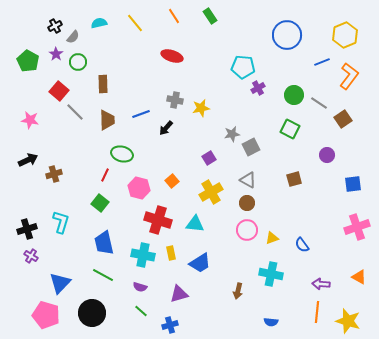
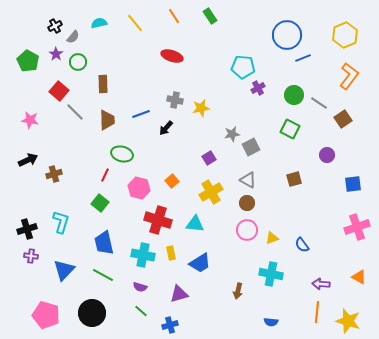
blue line at (322, 62): moved 19 px left, 4 px up
purple cross at (31, 256): rotated 24 degrees counterclockwise
blue triangle at (60, 283): moved 4 px right, 13 px up
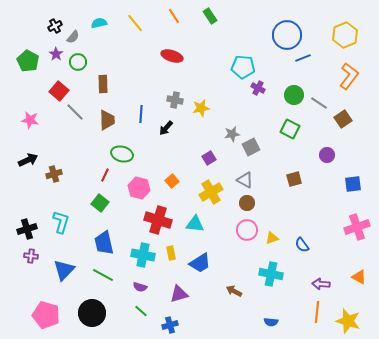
purple cross at (258, 88): rotated 32 degrees counterclockwise
blue line at (141, 114): rotated 66 degrees counterclockwise
gray triangle at (248, 180): moved 3 px left
brown arrow at (238, 291): moved 4 px left; rotated 105 degrees clockwise
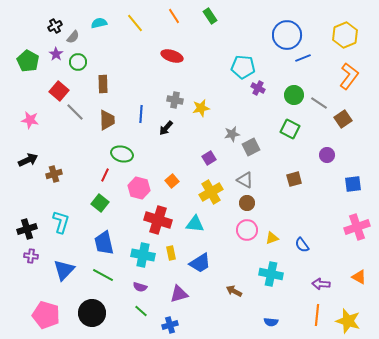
orange line at (317, 312): moved 3 px down
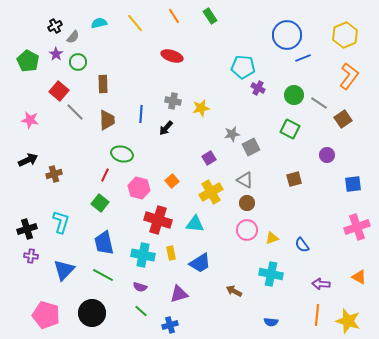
gray cross at (175, 100): moved 2 px left, 1 px down
